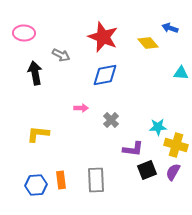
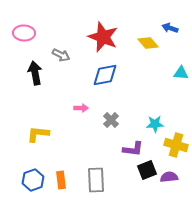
cyan star: moved 3 px left, 3 px up
purple semicircle: moved 4 px left, 5 px down; rotated 54 degrees clockwise
blue hexagon: moved 3 px left, 5 px up; rotated 15 degrees counterclockwise
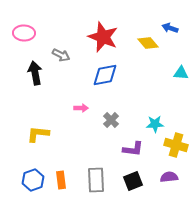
black square: moved 14 px left, 11 px down
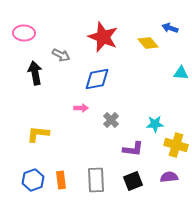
blue diamond: moved 8 px left, 4 px down
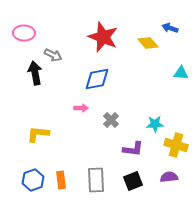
gray arrow: moved 8 px left
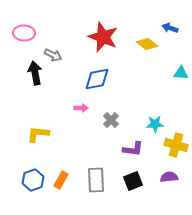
yellow diamond: moved 1 px left, 1 px down; rotated 10 degrees counterclockwise
orange rectangle: rotated 36 degrees clockwise
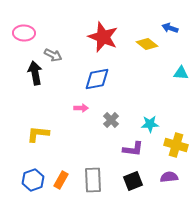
cyan star: moved 5 px left
gray rectangle: moved 3 px left
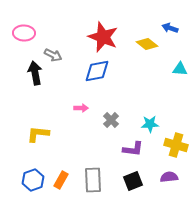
cyan triangle: moved 1 px left, 4 px up
blue diamond: moved 8 px up
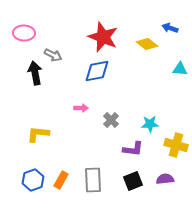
purple semicircle: moved 4 px left, 2 px down
